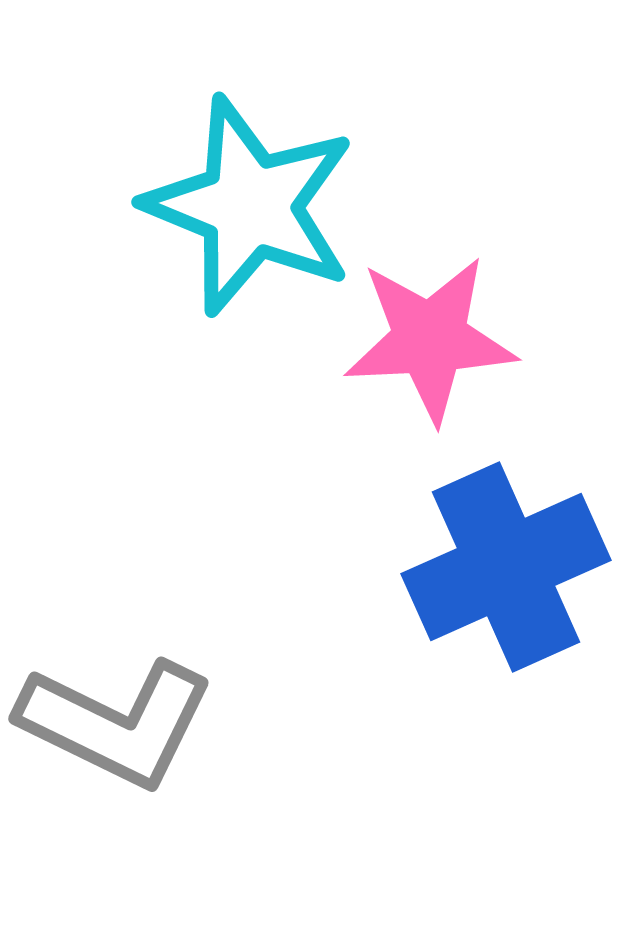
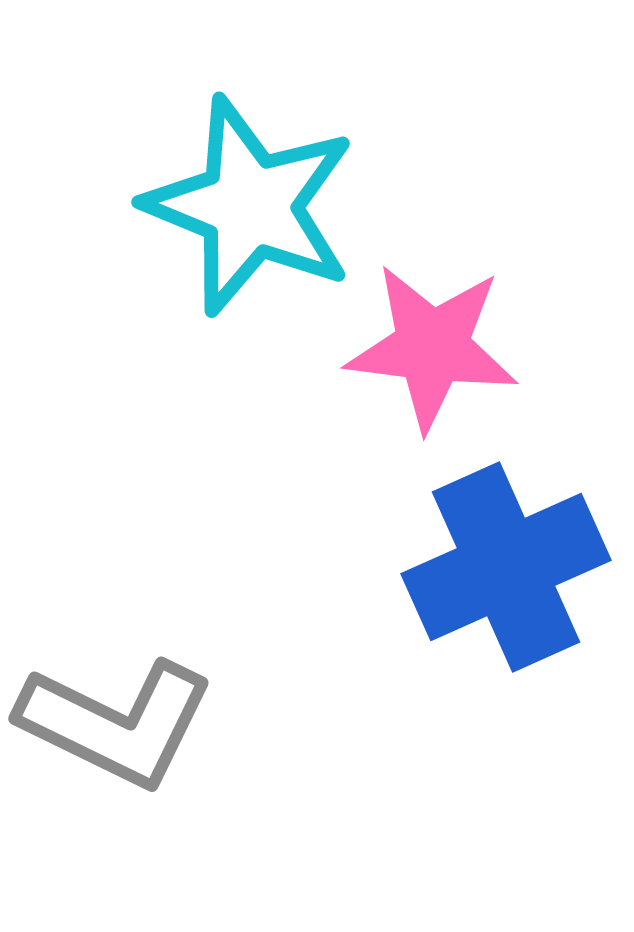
pink star: moved 2 px right, 8 px down; rotated 10 degrees clockwise
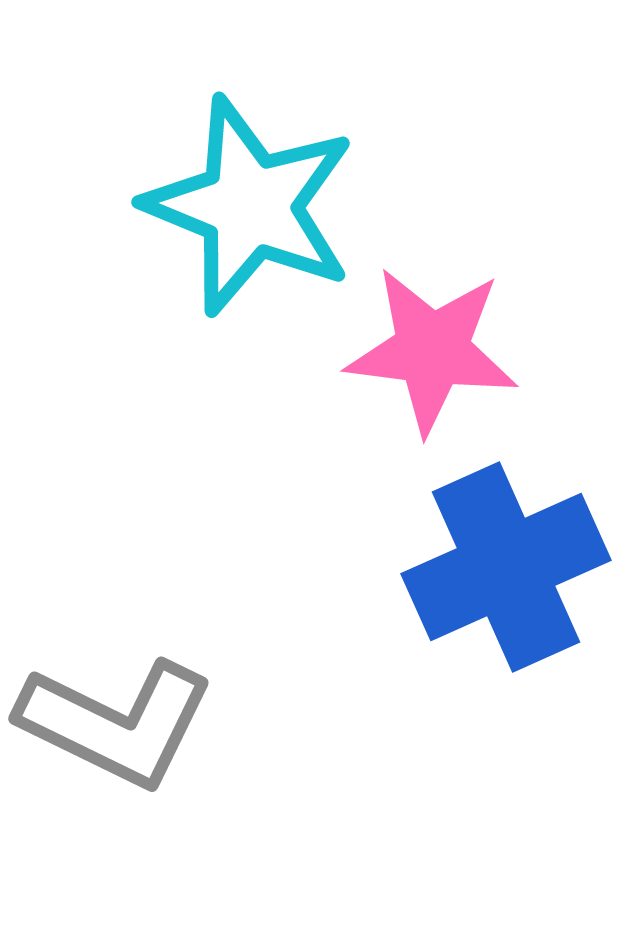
pink star: moved 3 px down
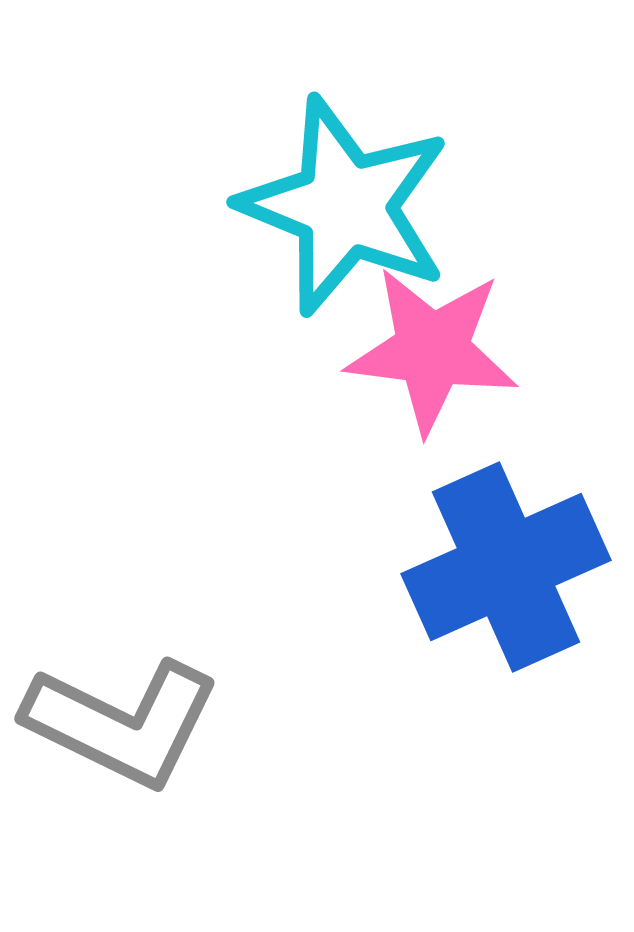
cyan star: moved 95 px right
gray L-shape: moved 6 px right
